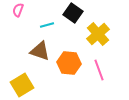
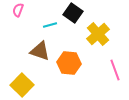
cyan line: moved 3 px right
pink line: moved 16 px right
yellow square: rotated 15 degrees counterclockwise
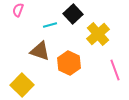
black square: moved 1 px down; rotated 12 degrees clockwise
orange hexagon: rotated 20 degrees clockwise
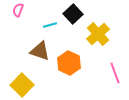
pink line: moved 3 px down
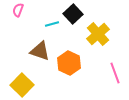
cyan line: moved 2 px right, 1 px up
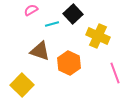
pink semicircle: moved 13 px right; rotated 40 degrees clockwise
yellow cross: moved 2 px down; rotated 25 degrees counterclockwise
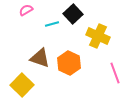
pink semicircle: moved 5 px left
brown triangle: moved 7 px down
